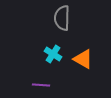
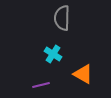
orange triangle: moved 15 px down
purple line: rotated 18 degrees counterclockwise
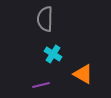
gray semicircle: moved 17 px left, 1 px down
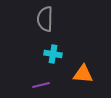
cyan cross: rotated 24 degrees counterclockwise
orange triangle: rotated 25 degrees counterclockwise
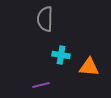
cyan cross: moved 8 px right, 1 px down
orange triangle: moved 6 px right, 7 px up
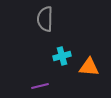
cyan cross: moved 1 px right, 1 px down; rotated 24 degrees counterclockwise
purple line: moved 1 px left, 1 px down
